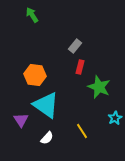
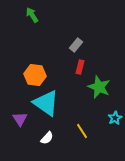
gray rectangle: moved 1 px right, 1 px up
cyan triangle: moved 2 px up
purple triangle: moved 1 px left, 1 px up
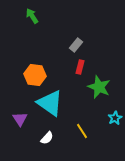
green arrow: moved 1 px down
cyan triangle: moved 4 px right
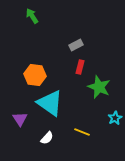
gray rectangle: rotated 24 degrees clockwise
yellow line: moved 1 px down; rotated 35 degrees counterclockwise
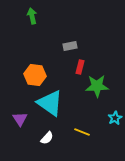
green arrow: rotated 21 degrees clockwise
gray rectangle: moved 6 px left, 1 px down; rotated 16 degrees clockwise
green star: moved 2 px left, 1 px up; rotated 25 degrees counterclockwise
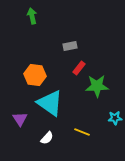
red rectangle: moved 1 px left, 1 px down; rotated 24 degrees clockwise
cyan star: rotated 24 degrees clockwise
